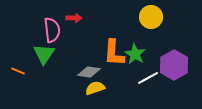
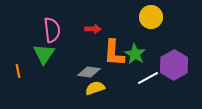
red arrow: moved 19 px right, 11 px down
orange line: rotated 56 degrees clockwise
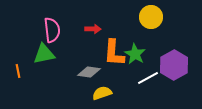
green triangle: rotated 45 degrees clockwise
yellow semicircle: moved 7 px right, 5 px down
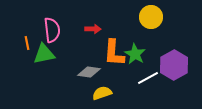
orange line: moved 9 px right, 28 px up
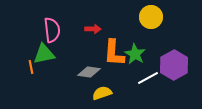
orange line: moved 4 px right, 24 px down
